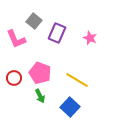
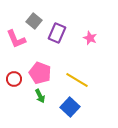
red circle: moved 1 px down
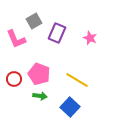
gray square: rotated 21 degrees clockwise
pink pentagon: moved 1 px left, 1 px down
green arrow: rotated 56 degrees counterclockwise
